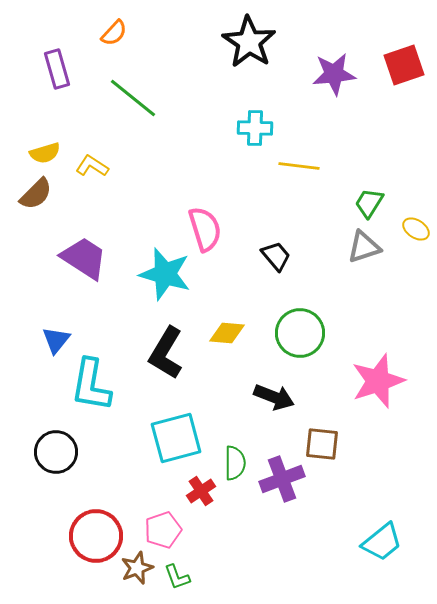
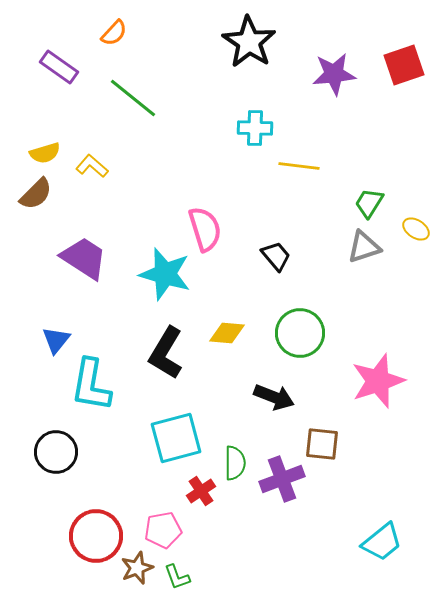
purple rectangle: moved 2 px right, 2 px up; rotated 39 degrees counterclockwise
yellow L-shape: rotated 8 degrees clockwise
pink pentagon: rotated 9 degrees clockwise
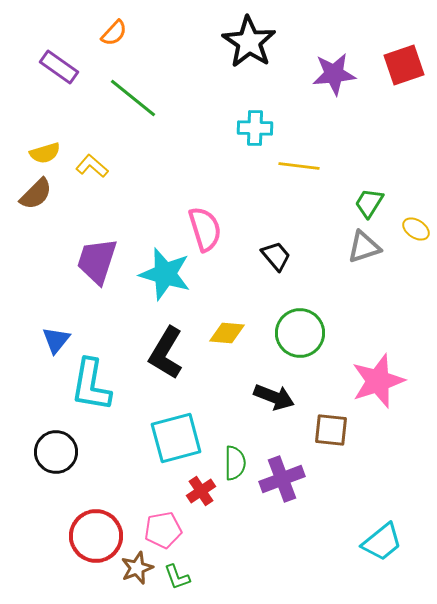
purple trapezoid: moved 13 px right, 3 px down; rotated 105 degrees counterclockwise
brown square: moved 9 px right, 14 px up
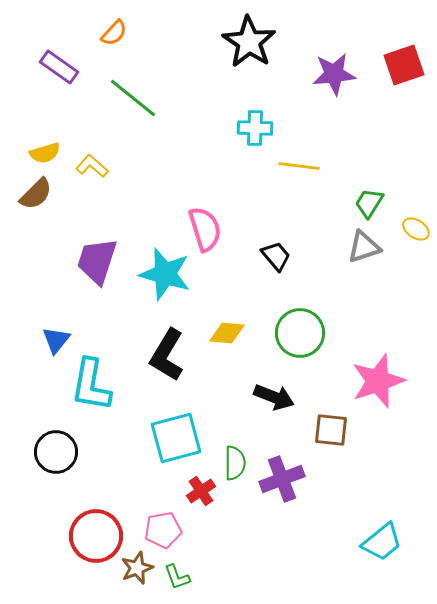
black L-shape: moved 1 px right, 2 px down
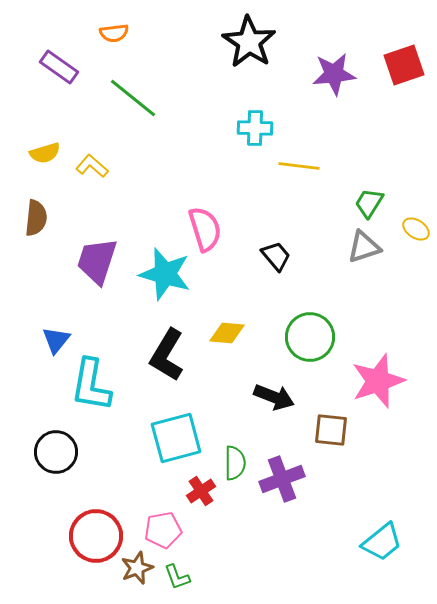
orange semicircle: rotated 40 degrees clockwise
brown semicircle: moved 24 px down; rotated 39 degrees counterclockwise
green circle: moved 10 px right, 4 px down
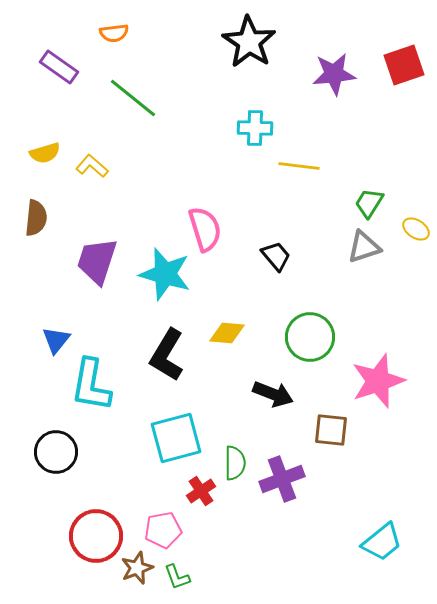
black arrow: moved 1 px left, 3 px up
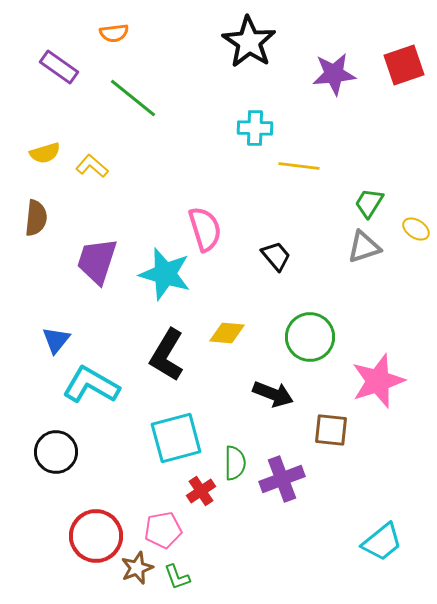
cyan L-shape: rotated 110 degrees clockwise
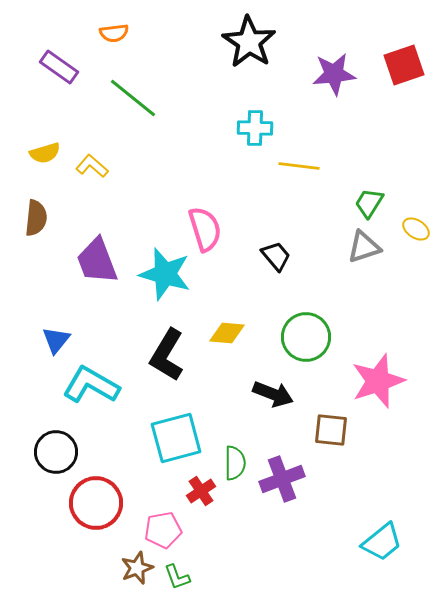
purple trapezoid: rotated 39 degrees counterclockwise
green circle: moved 4 px left
red circle: moved 33 px up
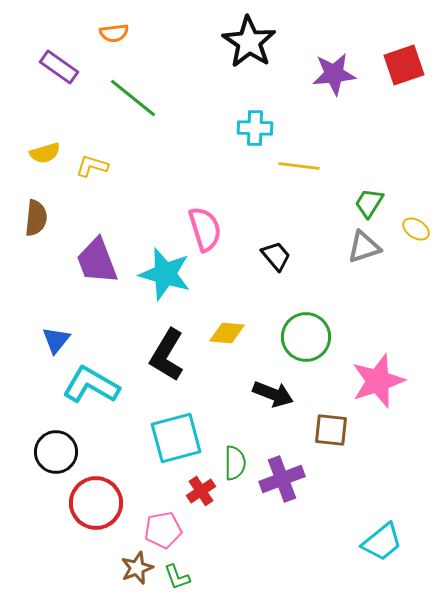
yellow L-shape: rotated 24 degrees counterclockwise
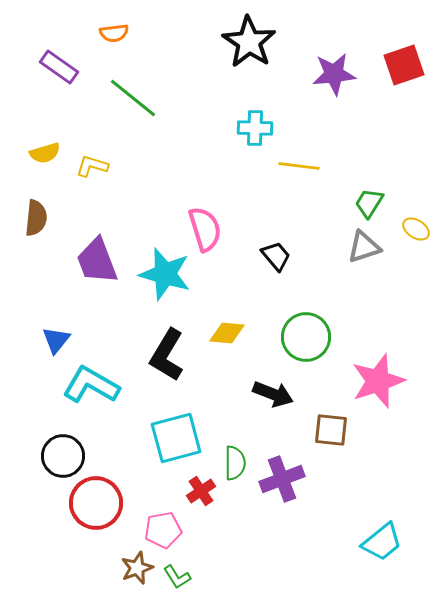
black circle: moved 7 px right, 4 px down
green L-shape: rotated 12 degrees counterclockwise
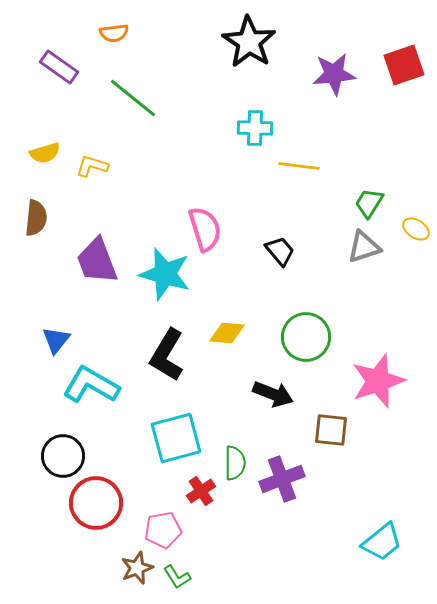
black trapezoid: moved 4 px right, 5 px up
